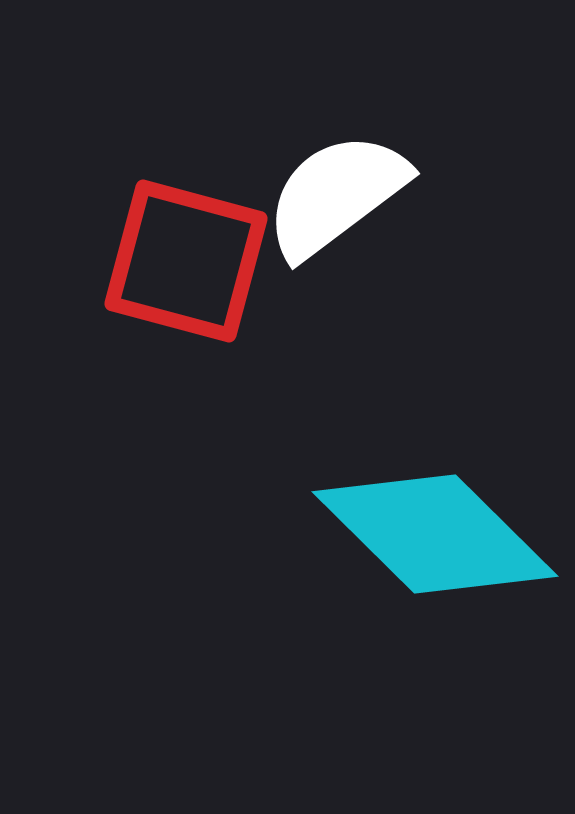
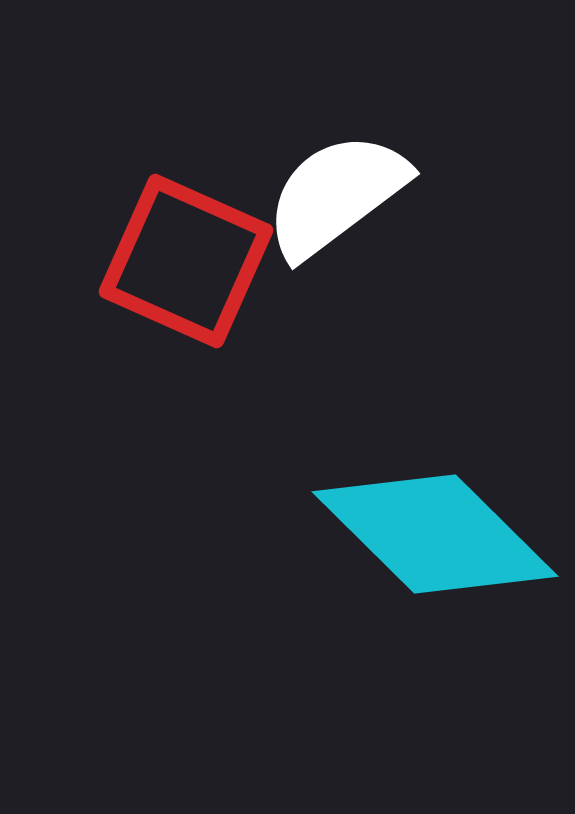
red square: rotated 9 degrees clockwise
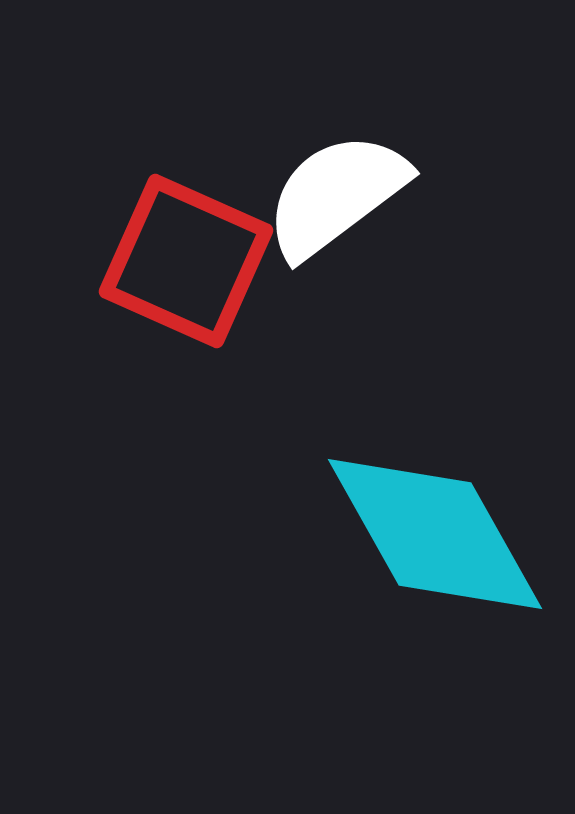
cyan diamond: rotated 16 degrees clockwise
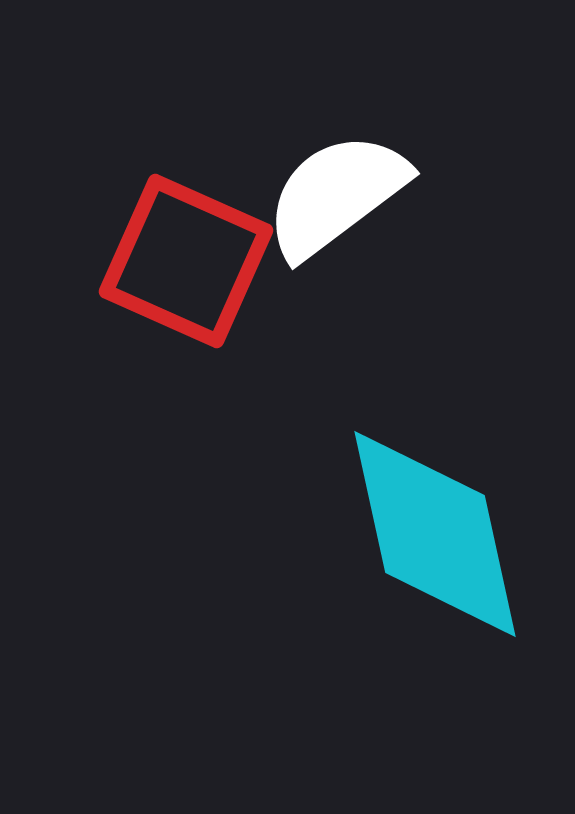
cyan diamond: rotated 17 degrees clockwise
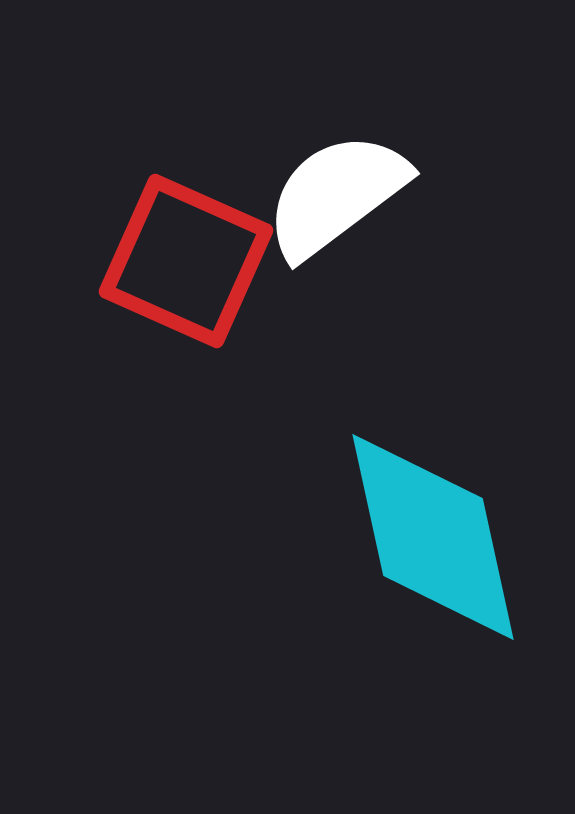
cyan diamond: moved 2 px left, 3 px down
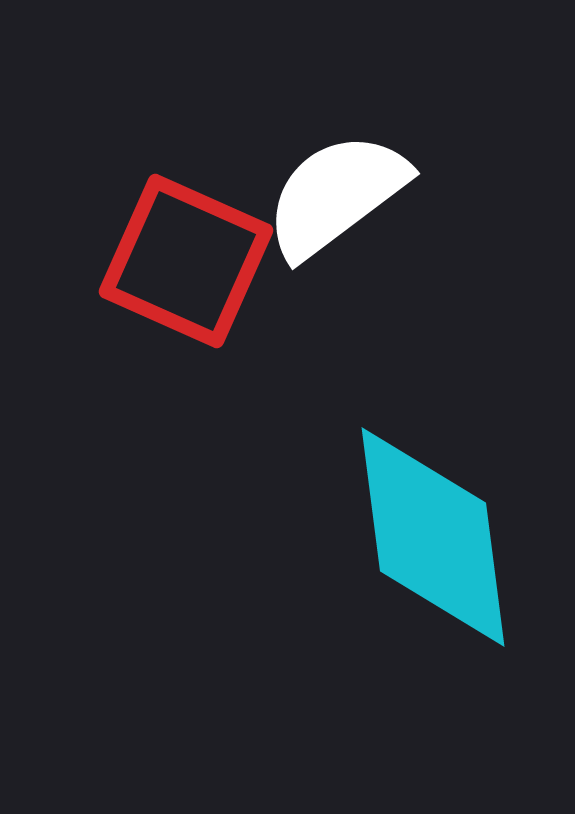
cyan diamond: rotated 5 degrees clockwise
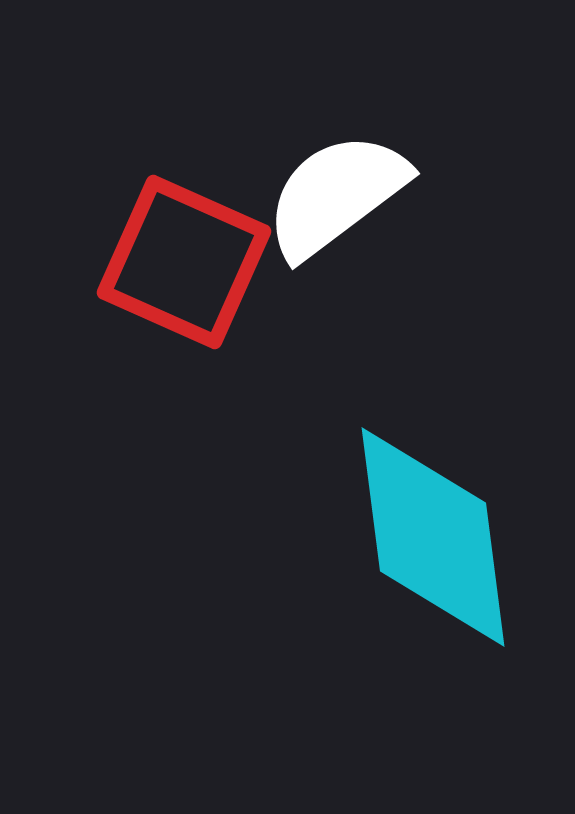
red square: moved 2 px left, 1 px down
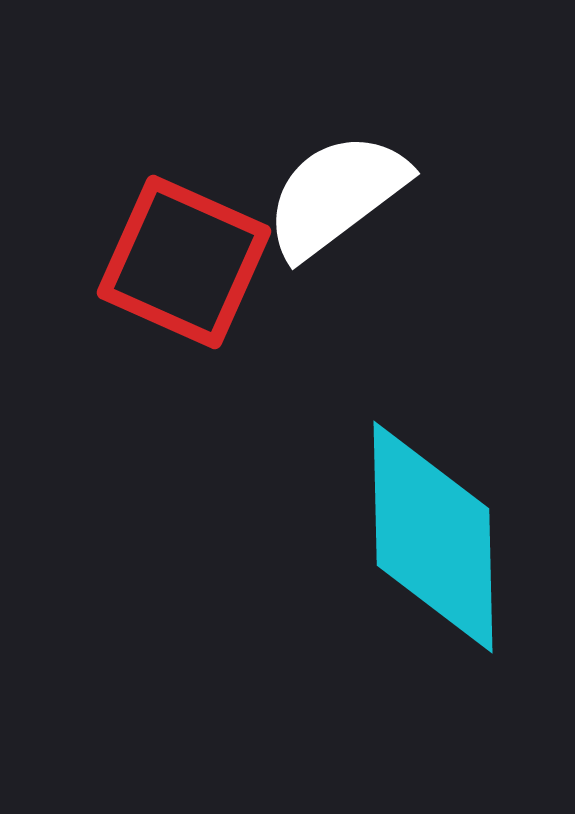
cyan diamond: rotated 6 degrees clockwise
